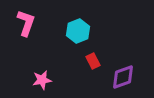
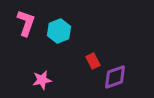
cyan hexagon: moved 19 px left
purple diamond: moved 8 px left
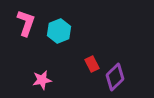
red rectangle: moved 1 px left, 3 px down
purple diamond: rotated 24 degrees counterclockwise
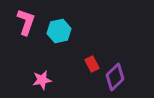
pink L-shape: moved 1 px up
cyan hexagon: rotated 10 degrees clockwise
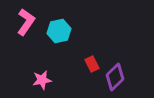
pink L-shape: rotated 16 degrees clockwise
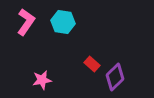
cyan hexagon: moved 4 px right, 9 px up; rotated 20 degrees clockwise
red rectangle: rotated 21 degrees counterclockwise
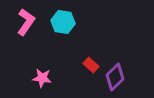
red rectangle: moved 1 px left, 1 px down
pink star: moved 2 px up; rotated 18 degrees clockwise
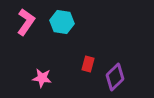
cyan hexagon: moved 1 px left
red rectangle: moved 3 px left, 1 px up; rotated 63 degrees clockwise
